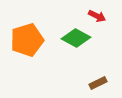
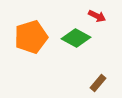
orange pentagon: moved 4 px right, 3 px up
brown rectangle: rotated 24 degrees counterclockwise
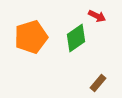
green diamond: rotated 64 degrees counterclockwise
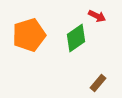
orange pentagon: moved 2 px left, 2 px up
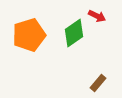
green diamond: moved 2 px left, 5 px up
